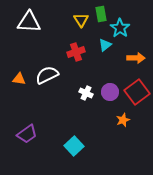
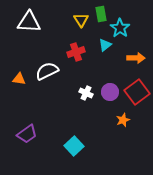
white semicircle: moved 4 px up
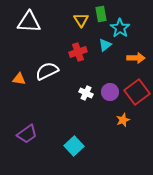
red cross: moved 2 px right
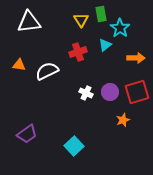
white triangle: rotated 10 degrees counterclockwise
orange triangle: moved 14 px up
red square: rotated 20 degrees clockwise
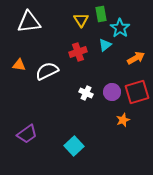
orange arrow: rotated 30 degrees counterclockwise
purple circle: moved 2 px right
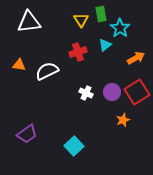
red square: rotated 15 degrees counterclockwise
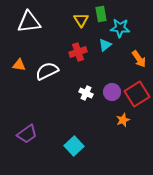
cyan star: rotated 30 degrees counterclockwise
orange arrow: moved 3 px right, 1 px down; rotated 84 degrees clockwise
red square: moved 2 px down
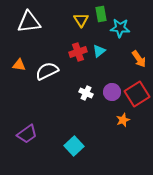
cyan triangle: moved 6 px left, 6 px down
